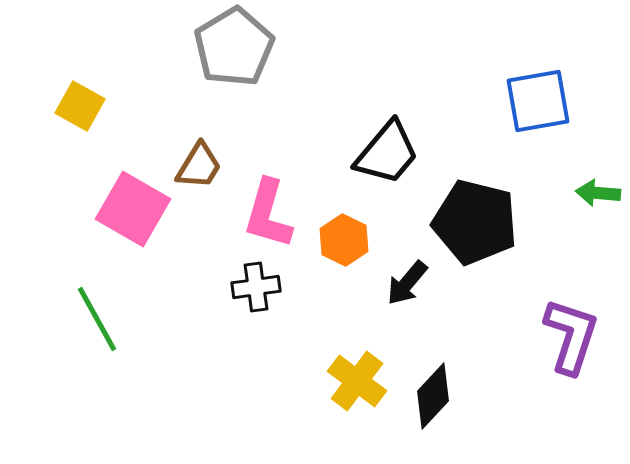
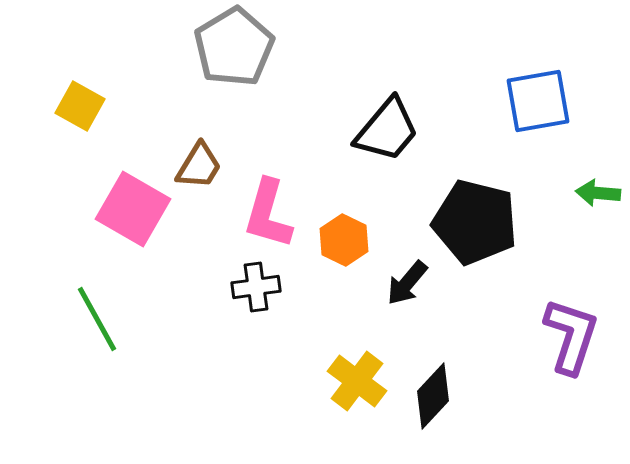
black trapezoid: moved 23 px up
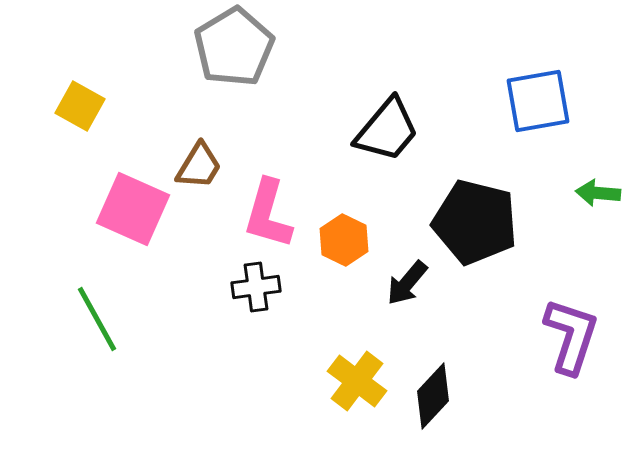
pink square: rotated 6 degrees counterclockwise
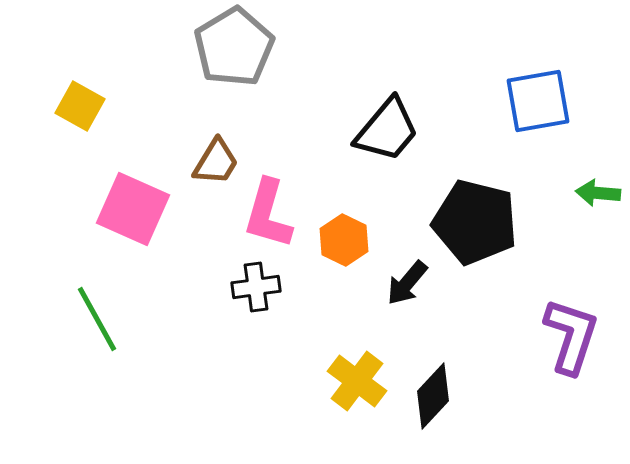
brown trapezoid: moved 17 px right, 4 px up
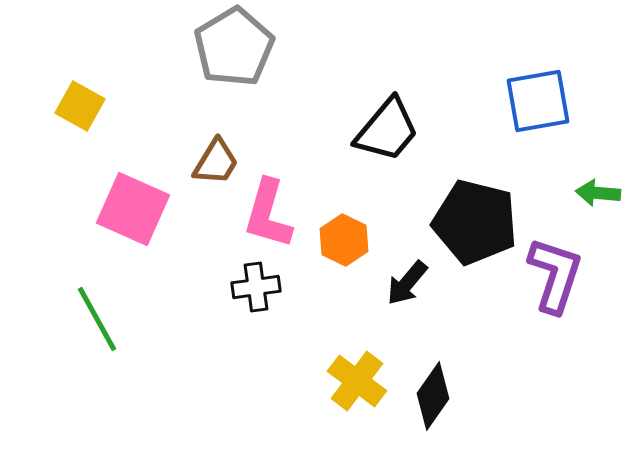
purple L-shape: moved 16 px left, 61 px up
black diamond: rotated 8 degrees counterclockwise
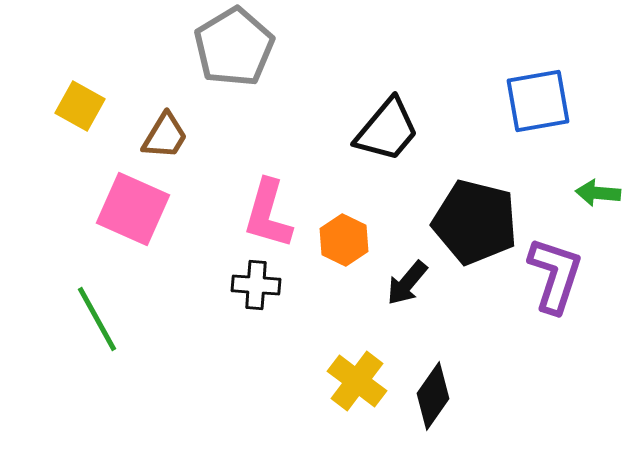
brown trapezoid: moved 51 px left, 26 px up
black cross: moved 2 px up; rotated 12 degrees clockwise
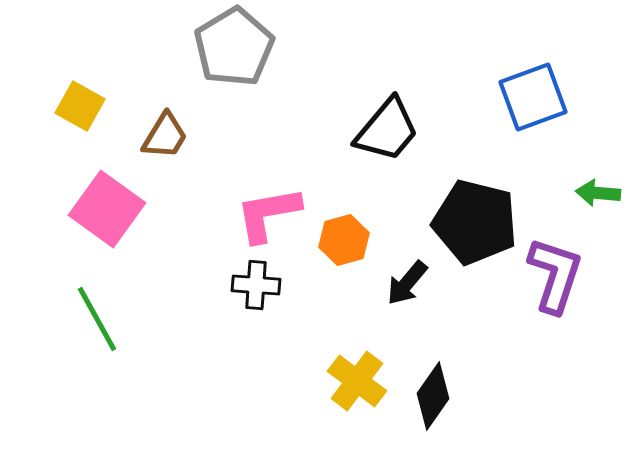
blue square: moved 5 px left, 4 px up; rotated 10 degrees counterclockwise
pink square: moved 26 px left; rotated 12 degrees clockwise
pink L-shape: rotated 64 degrees clockwise
orange hexagon: rotated 18 degrees clockwise
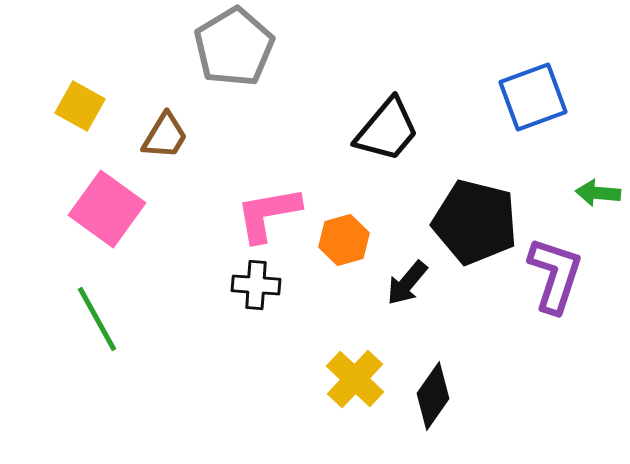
yellow cross: moved 2 px left, 2 px up; rotated 6 degrees clockwise
